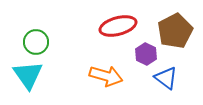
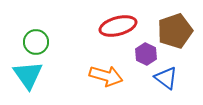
brown pentagon: rotated 8 degrees clockwise
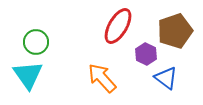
red ellipse: rotated 45 degrees counterclockwise
orange arrow: moved 4 px left, 2 px down; rotated 148 degrees counterclockwise
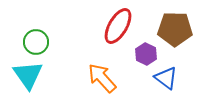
brown pentagon: moved 2 px up; rotated 20 degrees clockwise
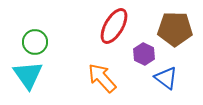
red ellipse: moved 4 px left
green circle: moved 1 px left
purple hexagon: moved 2 px left
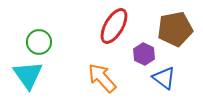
brown pentagon: rotated 12 degrees counterclockwise
green circle: moved 4 px right
blue triangle: moved 2 px left
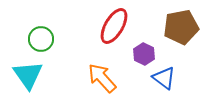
brown pentagon: moved 6 px right, 2 px up
green circle: moved 2 px right, 3 px up
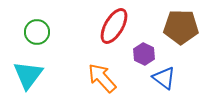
brown pentagon: rotated 12 degrees clockwise
green circle: moved 4 px left, 7 px up
cyan triangle: rotated 12 degrees clockwise
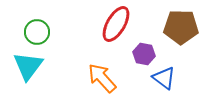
red ellipse: moved 2 px right, 2 px up
purple hexagon: rotated 15 degrees counterclockwise
cyan triangle: moved 9 px up
